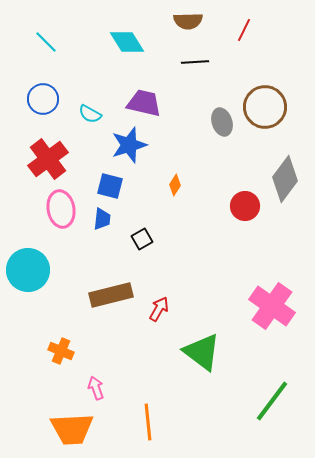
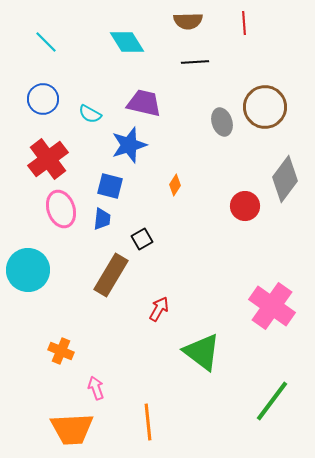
red line: moved 7 px up; rotated 30 degrees counterclockwise
pink ellipse: rotated 9 degrees counterclockwise
brown rectangle: moved 20 px up; rotated 45 degrees counterclockwise
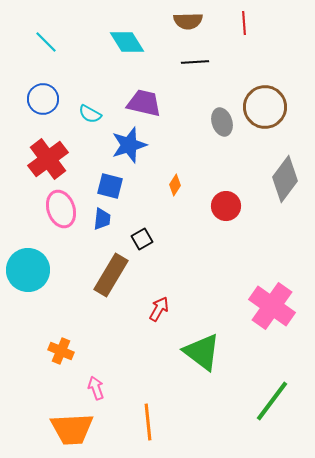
red circle: moved 19 px left
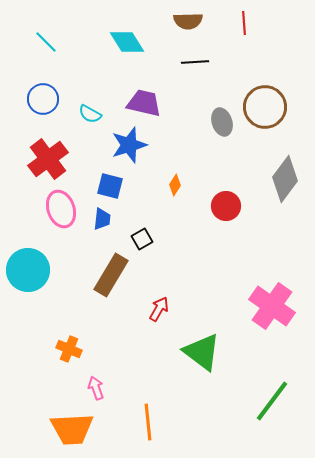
orange cross: moved 8 px right, 2 px up
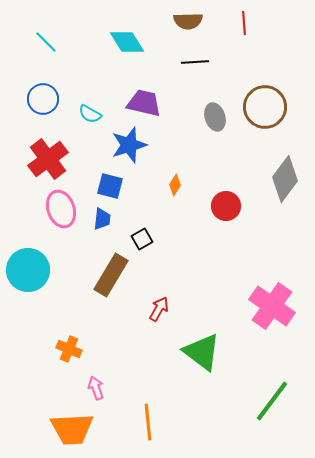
gray ellipse: moved 7 px left, 5 px up
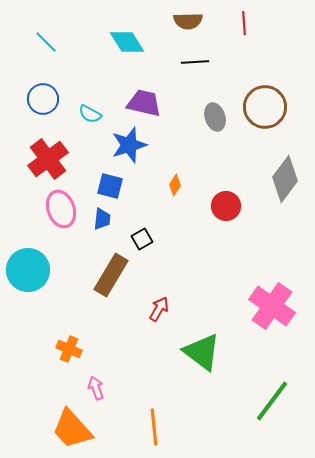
orange line: moved 6 px right, 5 px down
orange trapezoid: rotated 51 degrees clockwise
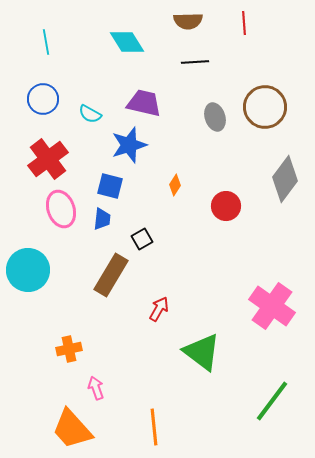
cyan line: rotated 35 degrees clockwise
orange cross: rotated 35 degrees counterclockwise
